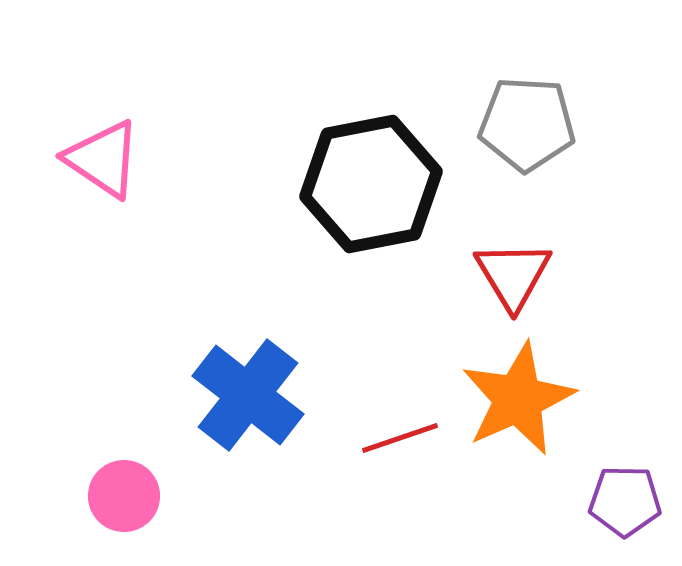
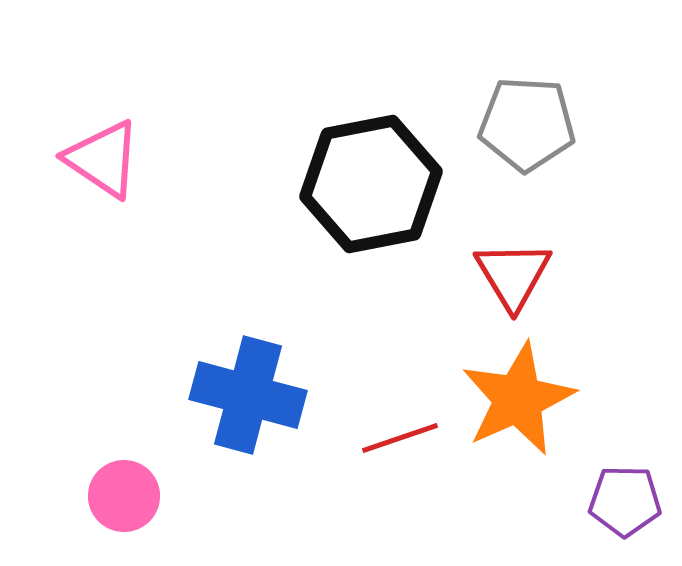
blue cross: rotated 23 degrees counterclockwise
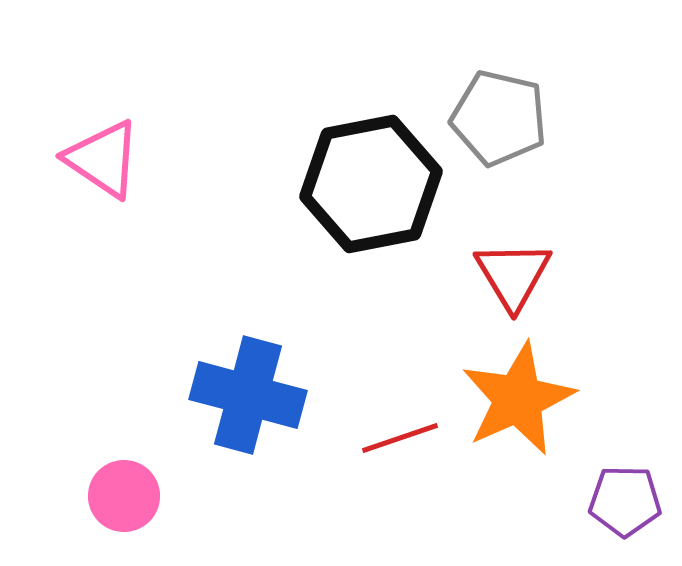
gray pentagon: moved 28 px left, 6 px up; rotated 10 degrees clockwise
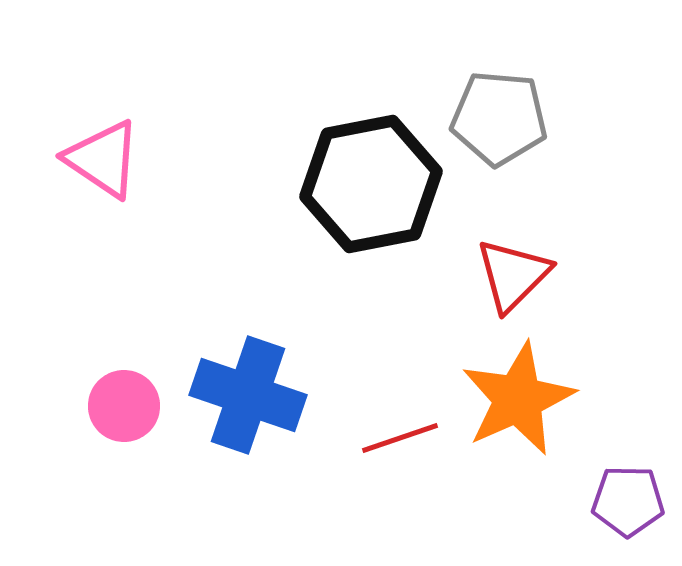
gray pentagon: rotated 8 degrees counterclockwise
red triangle: rotated 16 degrees clockwise
blue cross: rotated 4 degrees clockwise
pink circle: moved 90 px up
purple pentagon: moved 3 px right
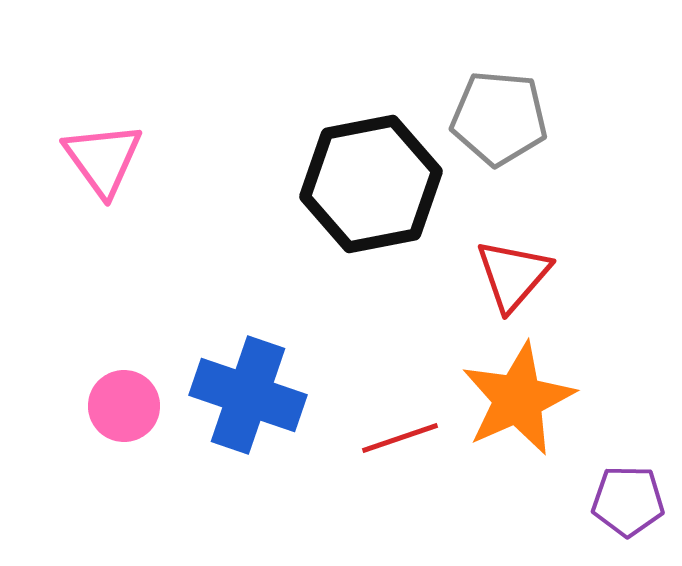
pink triangle: rotated 20 degrees clockwise
red triangle: rotated 4 degrees counterclockwise
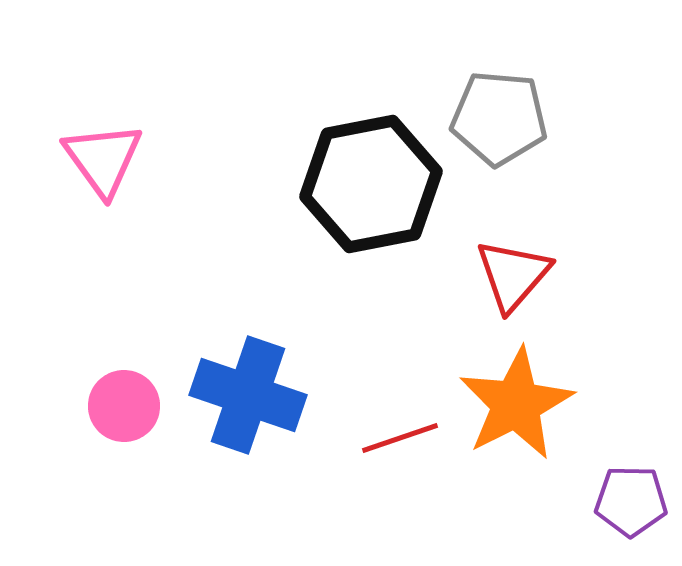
orange star: moved 2 px left, 5 px down; rotated 3 degrees counterclockwise
purple pentagon: moved 3 px right
